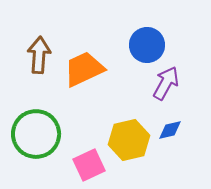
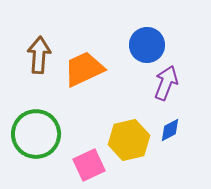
purple arrow: rotated 8 degrees counterclockwise
blue diamond: rotated 15 degrees counterclockwise
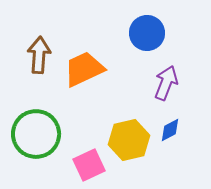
blue circle: moved 12 px up
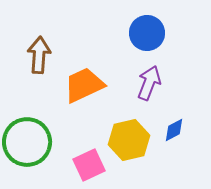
orange trapezoid: moved 16 px down
purple arrow: moved 17 px left
blue diamond: moved 4 px right
green circle: moved 9 px left, 8 px down
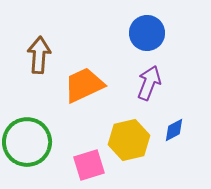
pink square: rotated 8 degrees clockwise
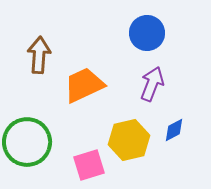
purple arrow: moved 3 px right, 1 px down
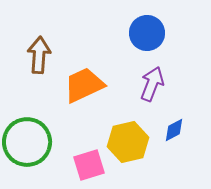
yellow hexagon: moved 1 px left, 2 px down
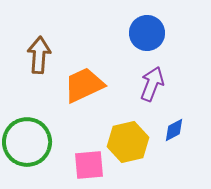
pink square: rotated 12 degrees clockwise
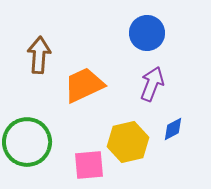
blue diamond: moved 1 px left, 1 px up
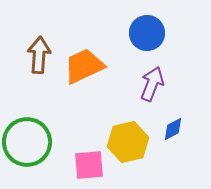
orange trapezoid: moved 19 px up
